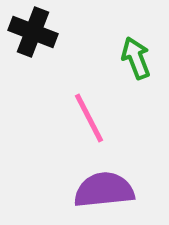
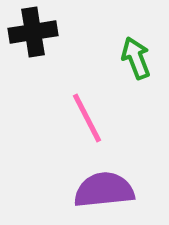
black cross: rotated 30 degrees counterclockwise
pink line: moved 2 px left
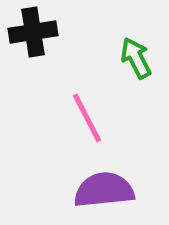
green arrow: rotated 6 degrees counterclockwise
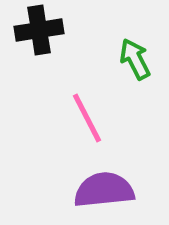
black cross: moved 6 px right, 2 px up
green arrow: moved 1 px left, 1 px down
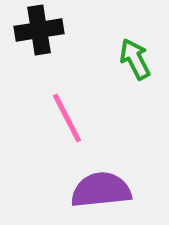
pink line: moved 20 px left
purple semicircle: moved 3 px left
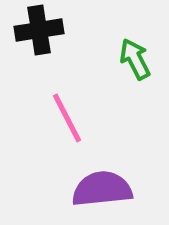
purple semicircle: moved 1 px right, 1 px up
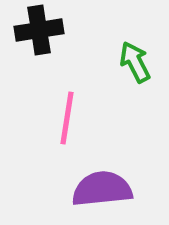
green arrow: moved 3 px down
pink line: rotated 36 degrees clockwise
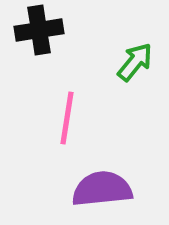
green arrow: rotated 66 degrees clockwise
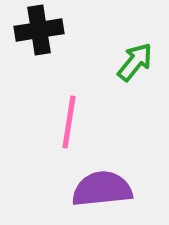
pink line: moved 2 px right, 4 px down
